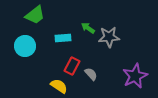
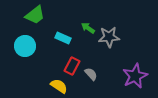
cyan rectangle: rotated 28 degrees clockwise
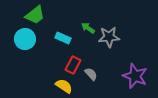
cyan circle: moved 7 px up
red rectangle: moved 1 px right, 1 px up
purple star: rotated 25 degrees counterclockwise
yellow semicircle: moved 5 px right
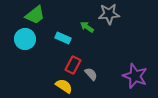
green arrow: moved 1 px left, 1 px up
gray star: moved 23 px up
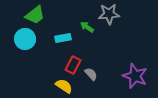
cyan rectangle: rotated 35 degrees counterclockwise
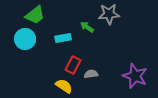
gray semicircle: rotated 56 degrees counterclockwise
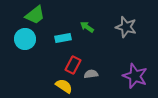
gray star: moved 17 px right, 13 px down; rotated 20 degrees clockwise
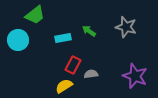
green arrow: moved 2 px right, 4 px down
cyan circle: moved 7 px left, 1 px down
yellow semicircle: rotated 66 degrees counterclockwise
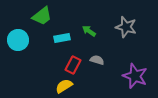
green trapezoid: moved 7 px right, 1 px down
cyan rectangle: moved 1 px left
gray semicircle: moved 6 px right, 14 px up; rotated 24 degrees clockwise
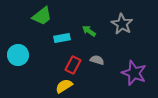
gray star: moved 4 px left, 3 px up; rotated 15 degrees clockwise
cyan circle: moved 15 px down
purple star: moved 1 px left, 3 px up
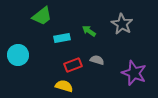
red rectangle: rotated 42 degrees clockwise
yellow semicircle: rotated 48 degrees clockwise
